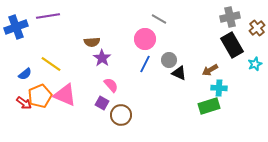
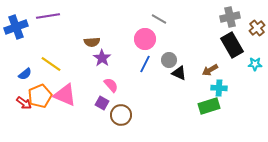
cyan star: rotated 24 degrees clockwise
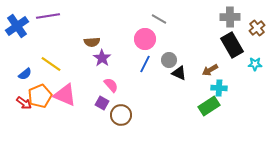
gray cross: rotated 12 degrees clockwise
blue cross: moved 1 px right, 1 px up; rotated 15 degrees counterclockwise
green rectangle: rotated 15 degrees counterclockwise
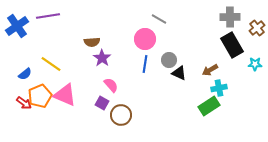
blue line: rotated 18 degrees counterclockwise
cyan cross: rotated 14 degrees counterclockwise
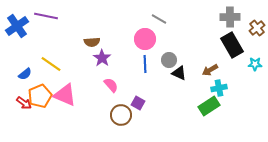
purple line: moved 2 px left; rotated 20 degrees clockwise
blue line: rotated 12 degrees counterclockwise
purple square: moved 36 px right
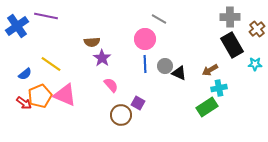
brown cross: moved 1 px down
gray circle: moved 4 px left, 6 px down
green rectangle: moved 2 px left, 1 px down
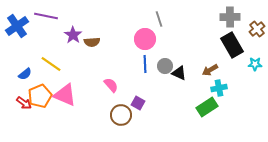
gray line: rotated 42 degrees clockwise
purple star: moved 29 px left, 23 px up
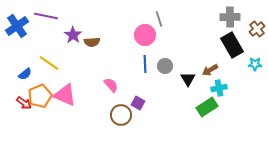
pink circle: moved 4 px up
yellow line: moved 2 px left, 1 px up
black triangle: moved 9 px right, 6 px down; rotated 35 degrees clockwise
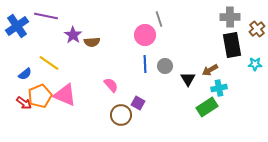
black rectangle: rotated 20 degrees clockwise
